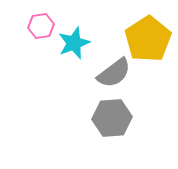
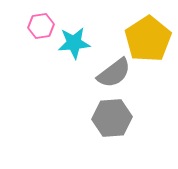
cyan star: rotated 16 degrees clockwise
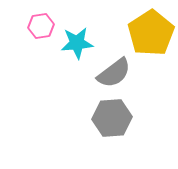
yellow pentagon: moved 3 px right, 6 px up
cyan star: moved 3 px right
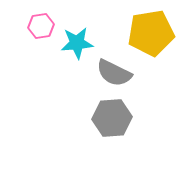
yellow pentagon: rotated 24 degrees clockwise
gray semicircle: rotated 63 degrees clockwise
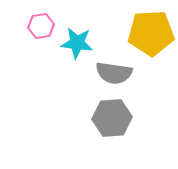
yellow pentagon: rotated 6 degrees clockwise
cyan star: rotated 12 degrees clockwise
gray semicircle: rotated 18 degrees counterclockwise
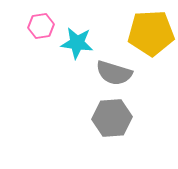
gray semicircle: rotated 9 degrees clockwise
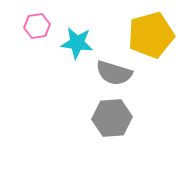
pink hexagon: moved 4 px left
yellow pentagon: moved 2 px down; rotated 12 degrees counterclockwise
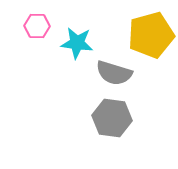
pink hexagon: rotated 10 degrees clockwise
gray hexagon: rotated 12 degrees clockwise
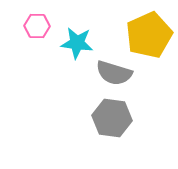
yellow pentagon: moved 2 px left; rotated 9 degrees counterclockwise
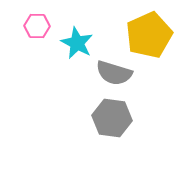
cyan star: rotated 20 degrees clockwise
